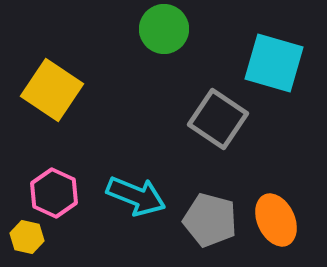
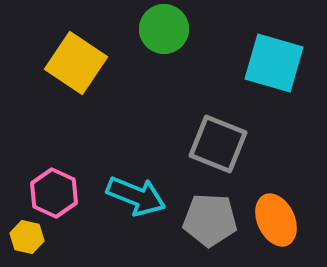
yellow square: moved 24 px right, 27 px up
gray square: moved 25 px down; rotated 12 degrees counterclockwise
gray pentagon: rotated 12 degrees counterclockwise
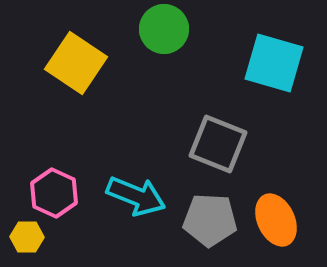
yellow hexagon: rotated 12 degrees counterclockwise
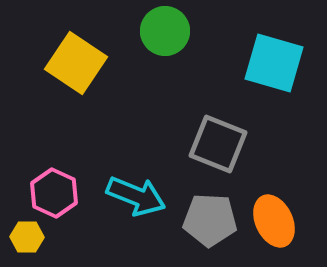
green circle: moved 1 px right, 2 px down
orange ellipse: moved 2 px left, 1 px down
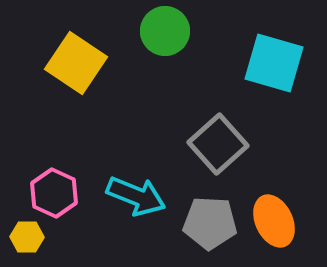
gray square: rotated 26 degrees clockwise
gray pentagon: moved 3 px down
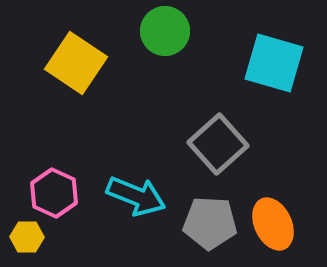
orange ellipse: moved 1 px left, 3 px down
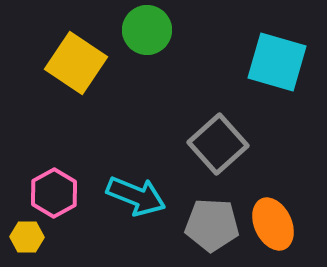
green circle: moved 18 px left, 1 px up
cyan square: moved 3 px right, 1 px up
pink hexagon: rotated 6 degrees clockwise
gray pentagon: moved 2 px right, 2 px down
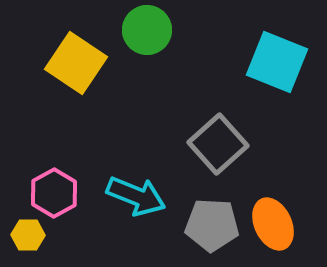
cyan square: rotated 6 degrees clockwise
yellow hexagon: moved 1 px right, 2 px up
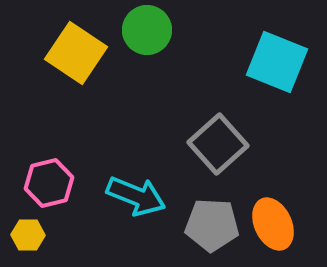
yellow square: moved 10 px up
pink hexagon: moved 5 px left, 10 px up; rotated 15 degrees clockwise
